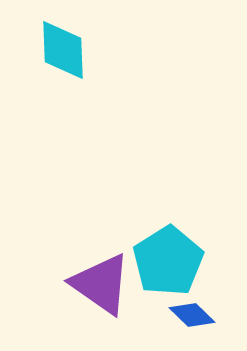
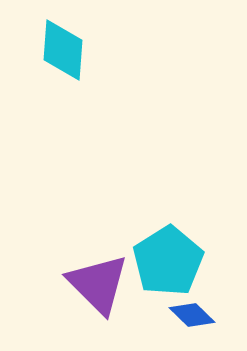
cyan diamond: rotated 6 degrees clockwise
purple triangle: moved 3 px left; rotated 10 degrees clockwise
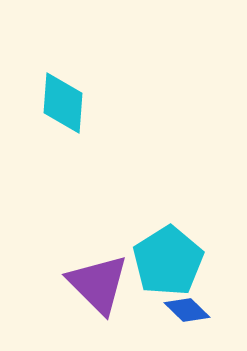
cyan diamond: moved 53 px down
blue diamond: moved 5 px left, 5 px up
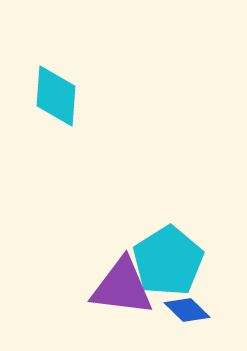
cyan diamond: moved 7 px left, 7 px up
purple triangle: moved 24 px right, 3 px down; rotated 38 degrees counterclockwise
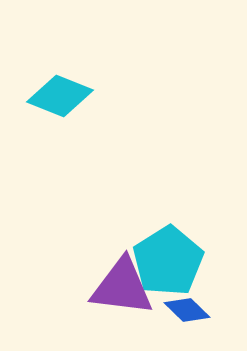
cyan diamond: moved 4 px right; rotated 72 degrees counterclockwise
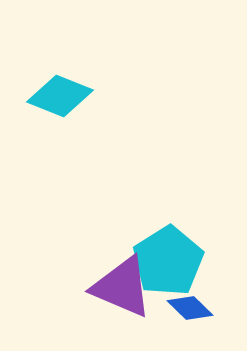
purple triangle: rotated 16 degrees clockwise
blue diamond: moved 3 px right, 2 px up
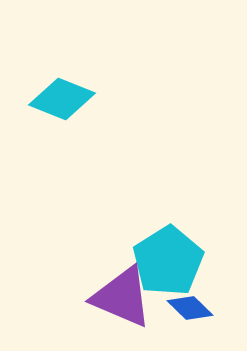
cyan diamond: moved 2 px right, 3 px down
purple triangle: moved 10 px down
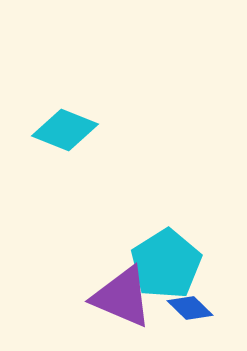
cyan diamond: moved 3 px right, 31 px down
cyan pentagon: moved 2 px left, 3 px down
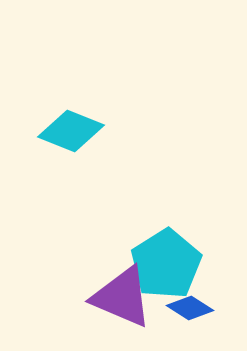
cyan diamond: moved 6 px right, 1 px down
blue diamond: rotated 12 degrees counterclockwise
